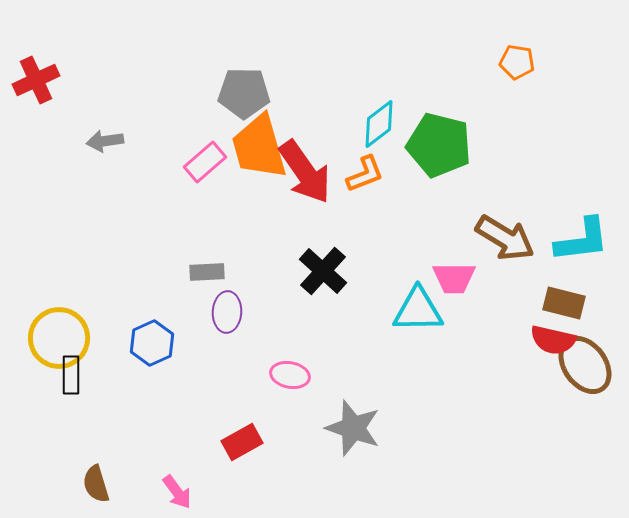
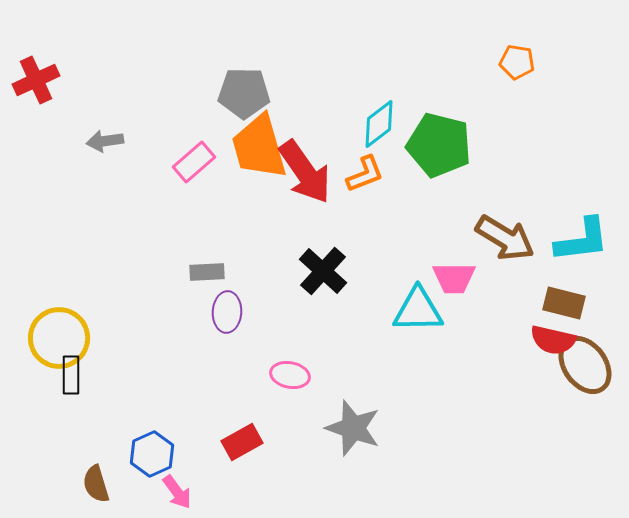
pink rectangle: moved 11 px left
blue hexagon: moved 111 px down
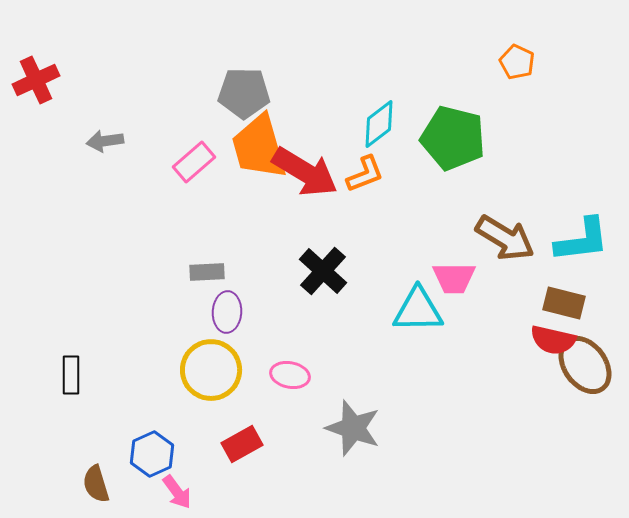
orange pentagon: rotated 16 degrees clockwise
green pentagon: moved 14 px right, 7 px up
red arrow: rotated 24 degrees counterclockwise
yellow circle: moved 152 px right, 32 px down
red rectangle: moved 2 px down
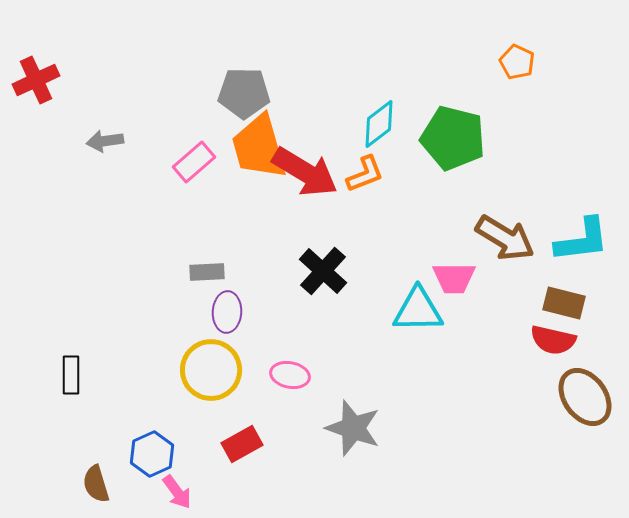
brown ellipse: moved 32 px down
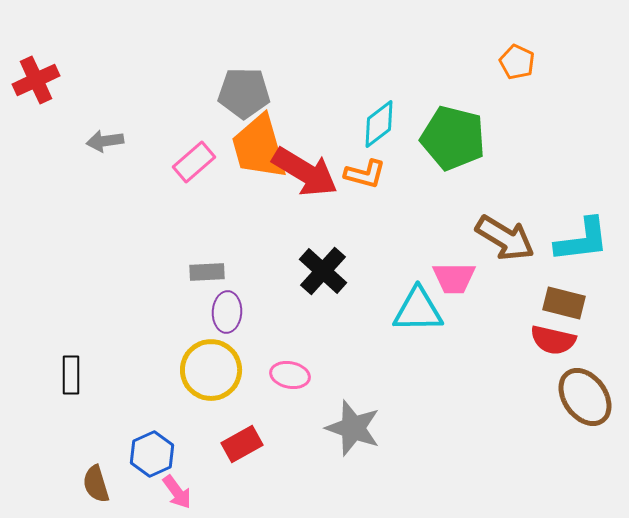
orange L-shape: rotated 36 degrees clockwise
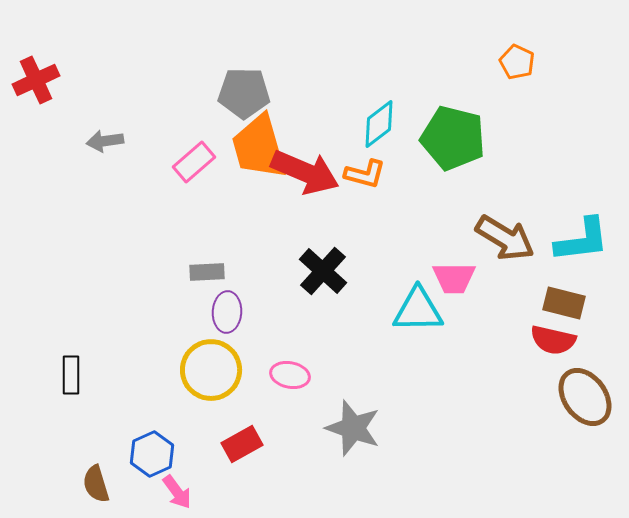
red arrow: rotated 8 degrees counterclockwise
